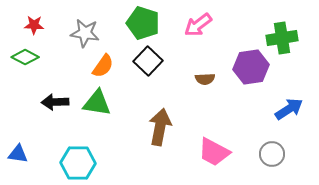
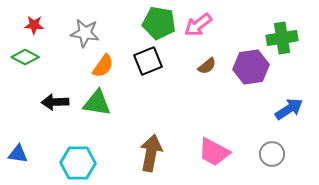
green pentagon: moved 16 px right; rotated 8 degrees counterclockwise
black square: rotated 24 degrees clockwise
brown semicircle: moved 2 px right, 13 px up; rotated 36 degrees counterclockwise
brown arrow: moved 9 px left, 26 px down
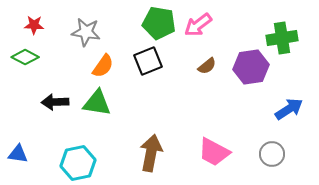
gray star: moved 1 px right, 1 px up
cyan hexagon: rotated 12 degrees counterclockwise
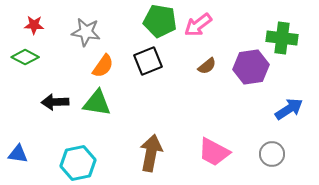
green pentagon: moved 1 px right, 2 px up
green cross: rotated 16 degrees clockwise
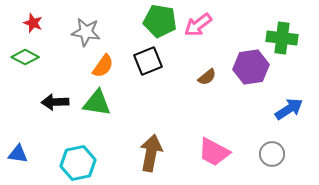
red star: moved 1 px left, 2 px up; rotated 18 degrees clockwise
brown semicircle: moved 11 px down
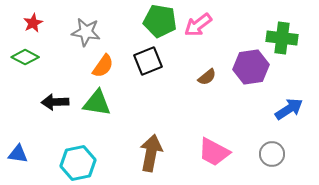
red star: rotated 24 degrees clockwise
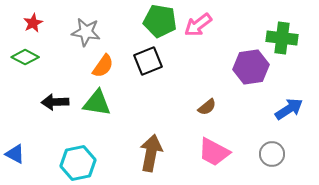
brown semicircle: moved 30 px down
blue triangle: moved 3 px left; rotated 20 degrees clockwise
